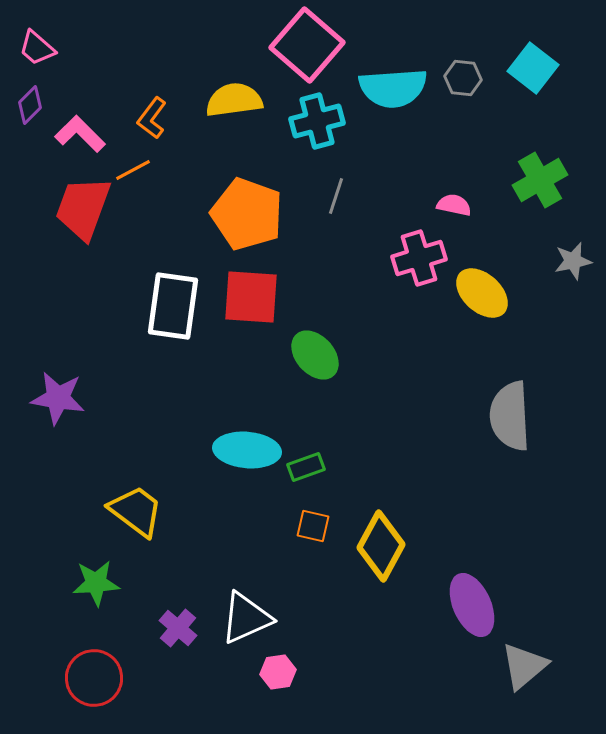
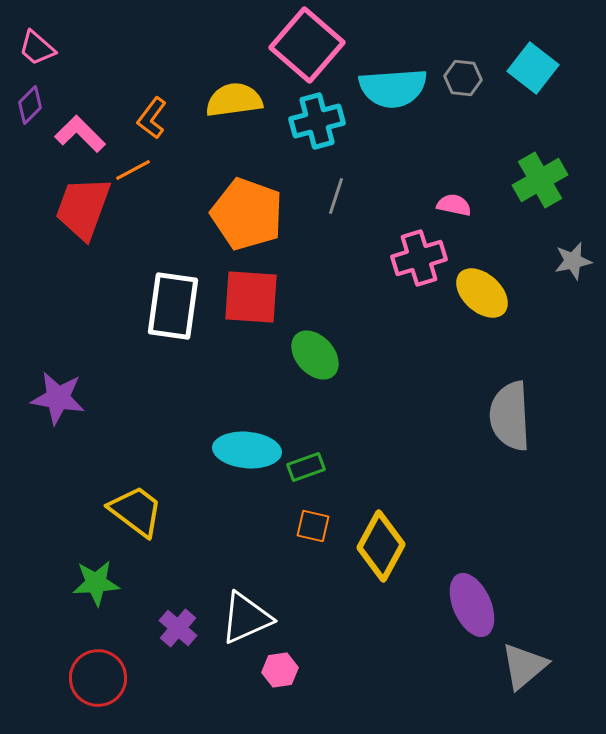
pink hexagon: moved 2 px right, 2 px up
red circle: moved 4 px right
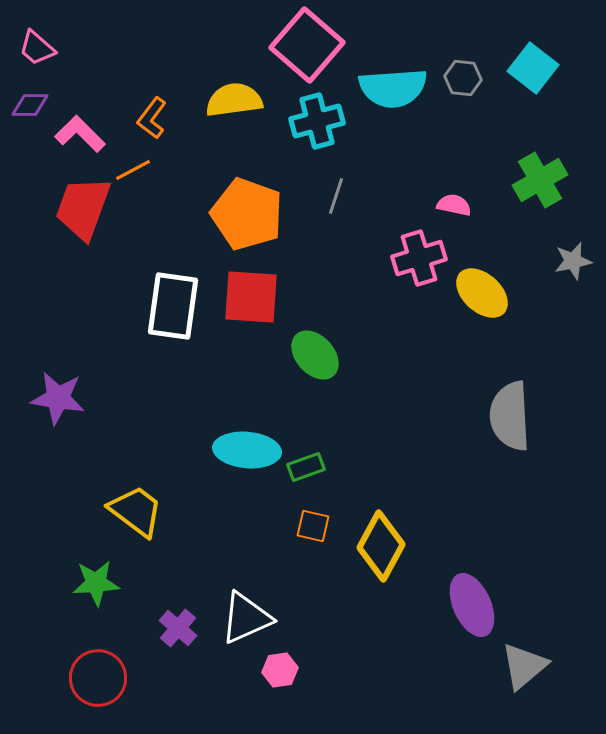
purple diamond: rotated 45 degrees clockwise
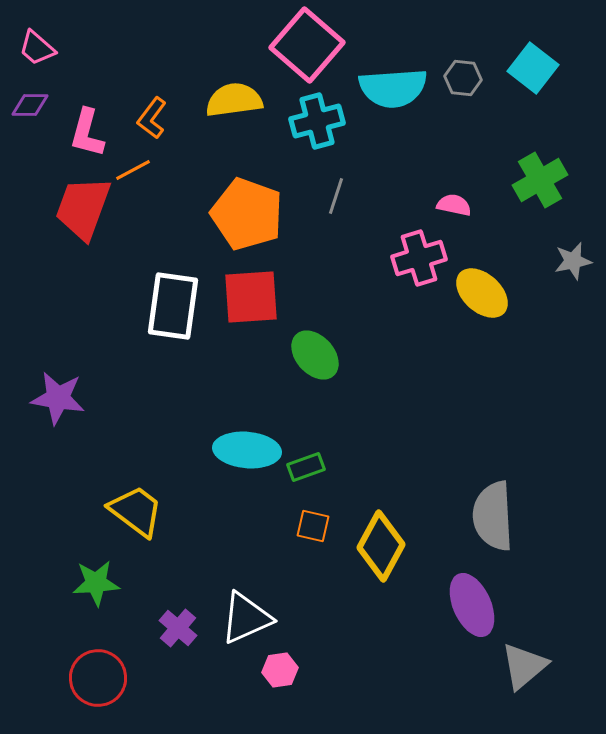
pink L-shape: moved 7 px right, 1 px up; rotated 120 degrees counterclockwise
red square: rotated 8 degrees counterclockwise
gray semicircle: moved 17 px left, 100 px down
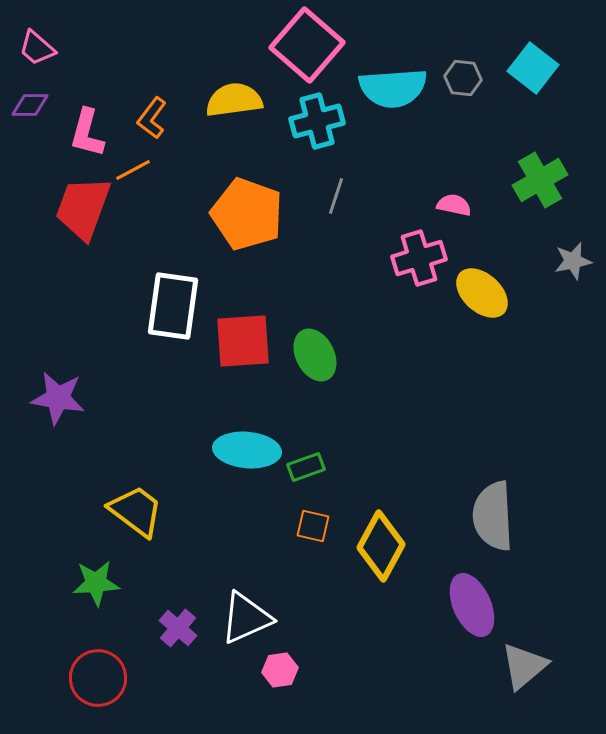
red square: moved 8 px left, 44 px down
green ellipse: rotated 15 degrees clockwise
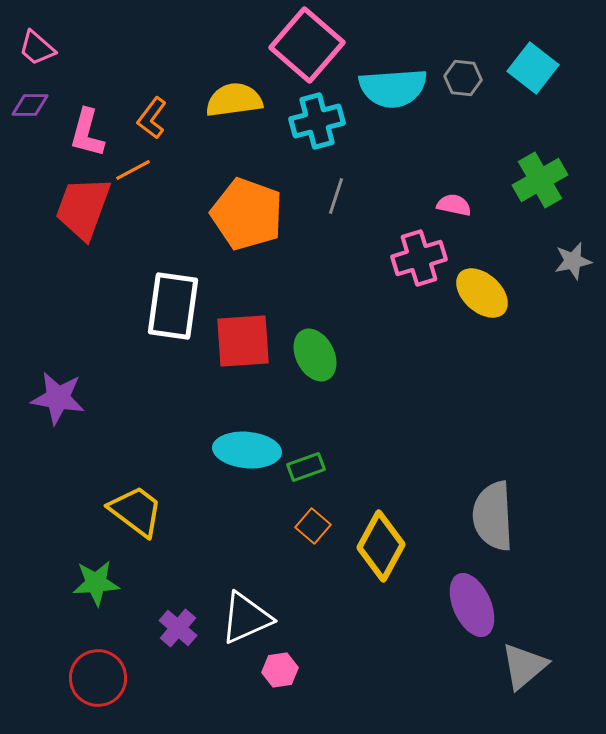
orange square: rotated 28 degrees clockwise
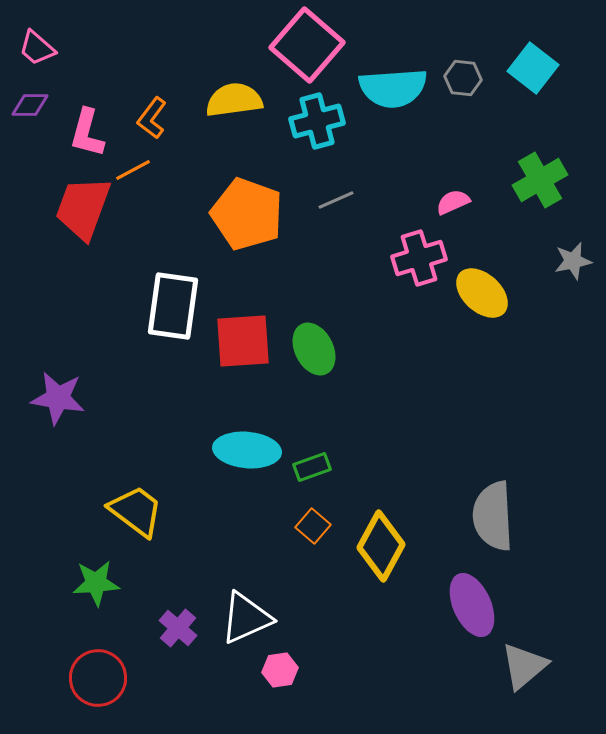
gray line: moved 4 px down; rotated 48 degrees clockwise
pink semicircle: moved 1 px left, 3 px up; rotated 36 degrees counterclockwise
green ellipse: moved 1 px left, 6 px up
green rectangle: moved 6 px right
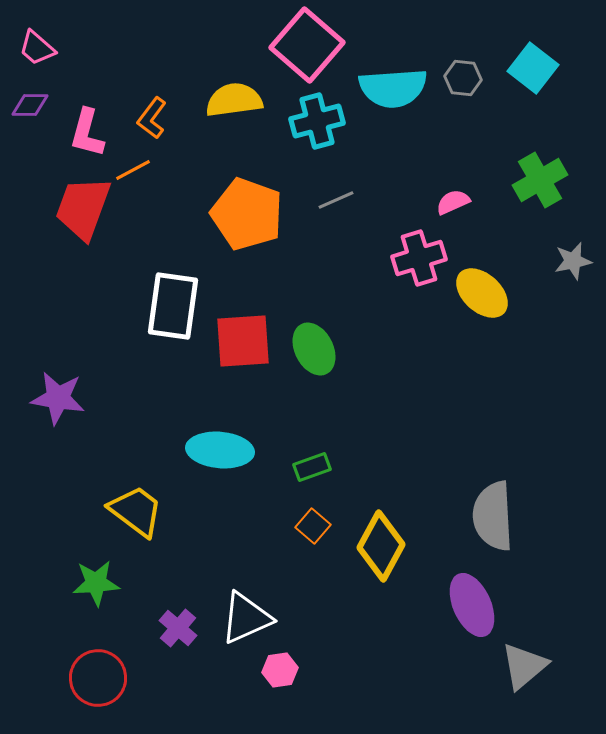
cyan ellipse: moved 27 px left
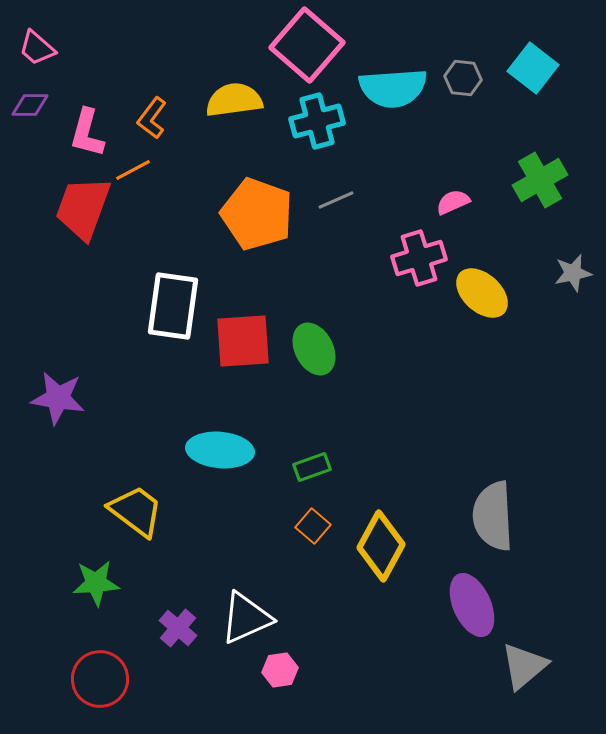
orange pentagon: moved 10 px right
gray star: moved 12 px down
red circle: moved 2 px right, 1 px down
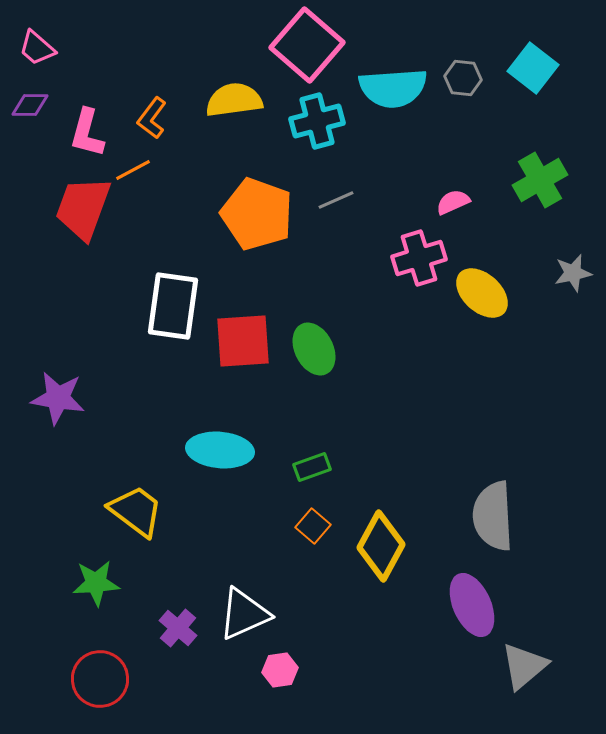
white triangle: moved 2 px left, 4 px up
